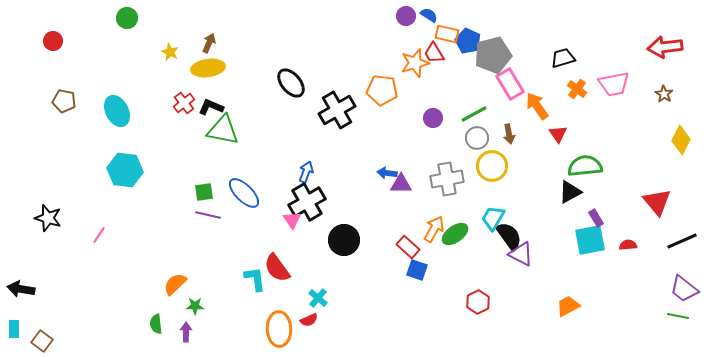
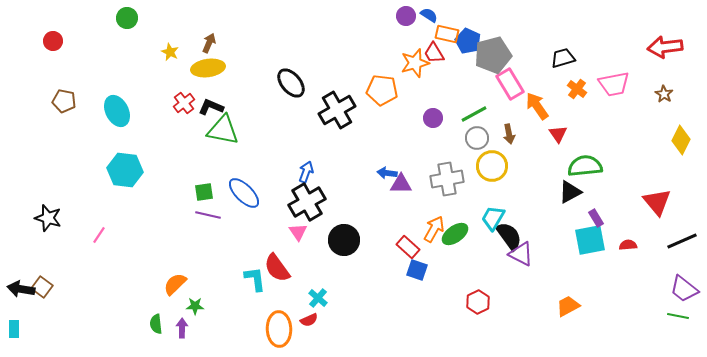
pink triangle at (292, 220): moved 6 px right, 12 px down
purple arrow at (186, 332): moved 4 px left, 4 px up
brown square at (42, 341): moved 54 px up
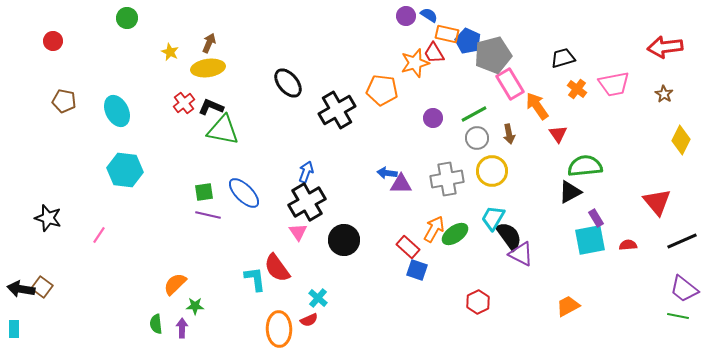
black ellipse at (291, 83): moved 3 px left
yellow circle at (492, 166): moved 5 px down
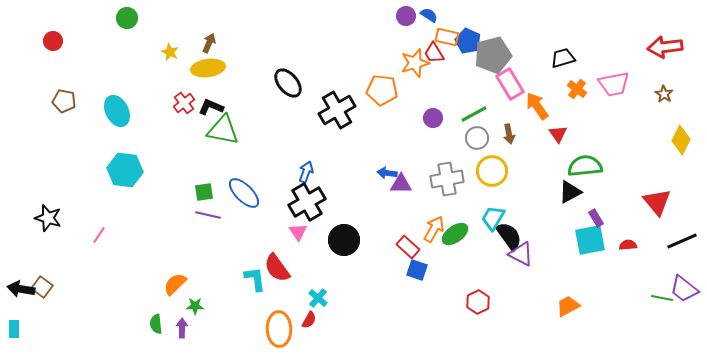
orange rectangle at (447, 34): moved 3 px down
green line at (678, 316): moved 16 px left, 18 px up
red semicircle at (309, 320): rotated 36 degrees counterclockwise
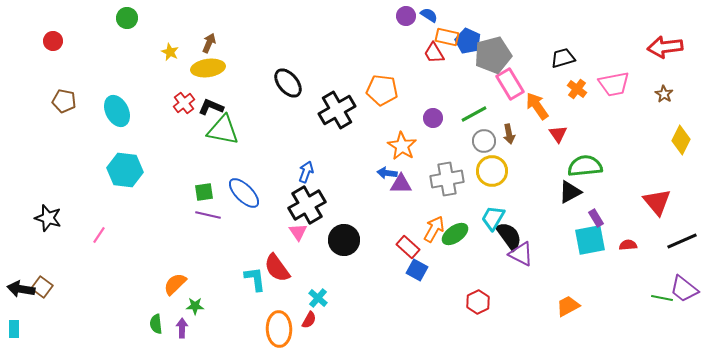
orange star at (415, 63): moved 13 px left, 83 px down; rotated 24 degrees counterclockwise
gray circle at (477, 138): moved 7 px right, 3 px down
black cross at (307, 202): moved 3 px down
blue square at (417, 270): rotated 10 degrees clockwise
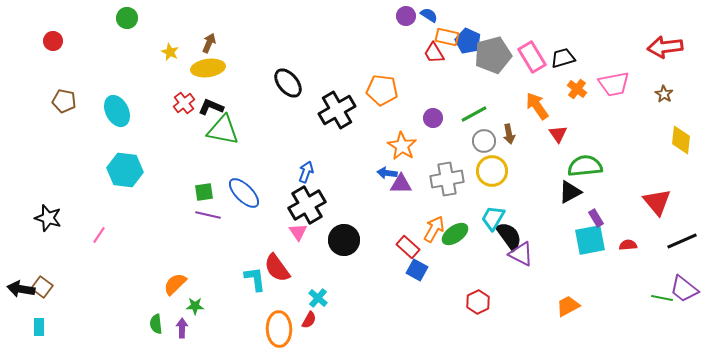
pink rectangle at (510, 84): moved 22 px right, 27 px up
yellow diamond at (681, 140): rotated 20 degrees counterclockwise
cyan rectangle at (14, 329): moved 25 px right, 2 px up
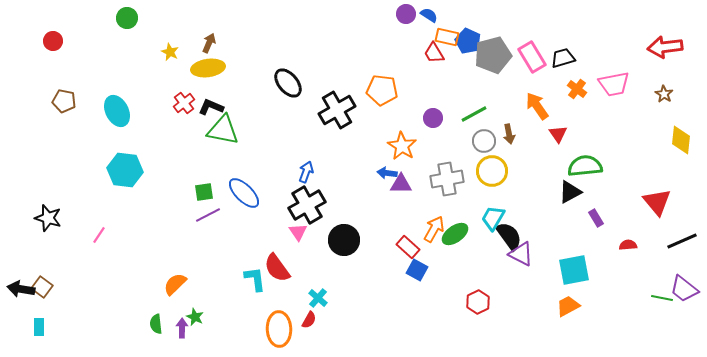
purple circle at (406, 16): moved 2 px up
purple line at (208, 215): rotated 40 degrees counterclockwise
cyan square at (590, 240): moved 16 px left, 30 px down
green star at (195, 306): moved 11 px down; rotated 24 degrees clockwise
